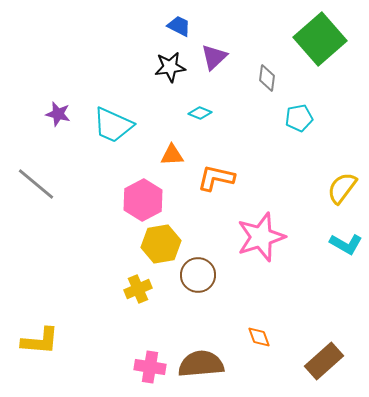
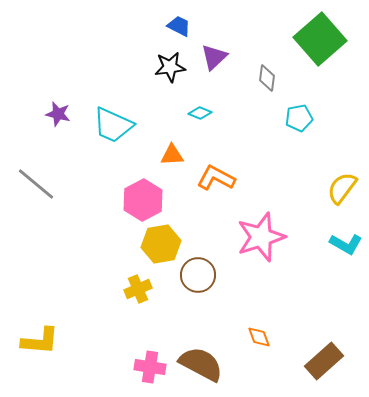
orange L-shape: rotated 15 degrees clockwise
brown semicircle: rotated 33 degrees clockwise
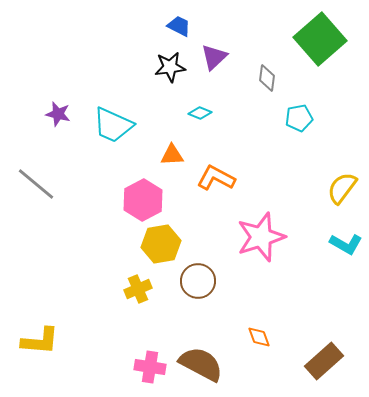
brown circle: moved 6 px down
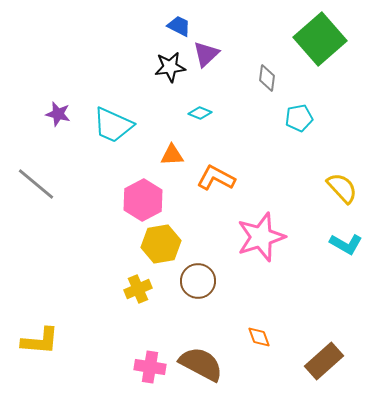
purple triangle: moved 8 px left, 3 px up
yellow semicircle: rotated 100 degrees clockwise
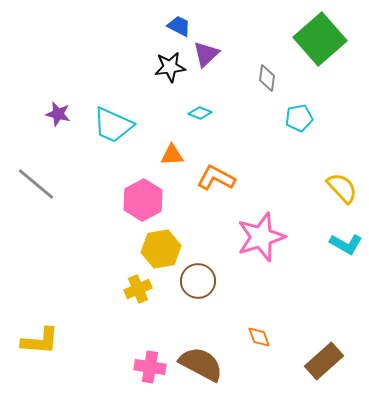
yellow hexagon: moved 5 px down
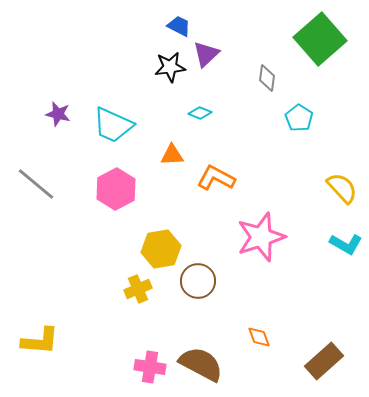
cyan pentagon: rotated 28 degrees counterclockwise
pink hexagon: moved 27 px left, 11 px up
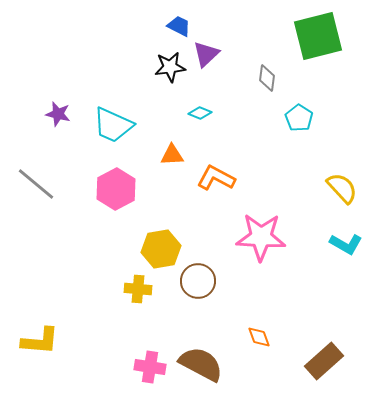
green square: moved 2 px left, 3 px up; rotated 27 degrees clockwise
pink star: rotated 21 degrees clockwise
yellow cross: rotated 28 degrees clockwise
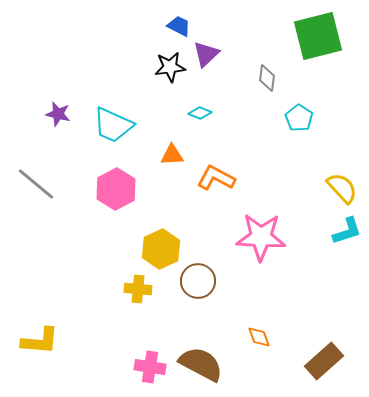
cyan L-shape: moved 1 px right, 13 px up; rotated 48 degrees counterclockwise
yellow hexagon: rotated 15 degrees counterclockwise
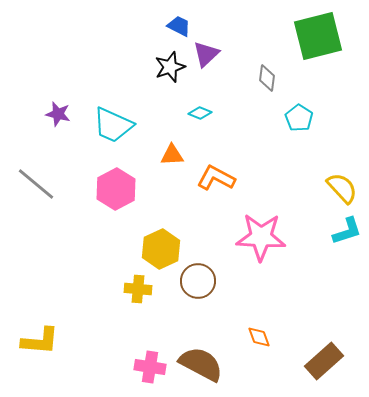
black star: rotated 12 degrees counterclockwise
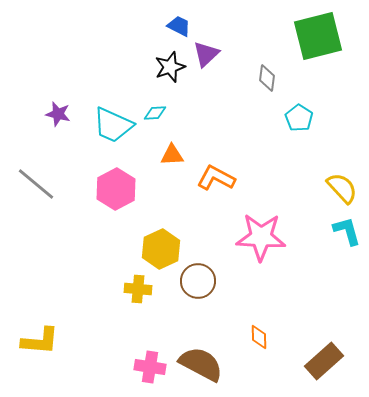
cyan diamond: moved 45 px left; rotated 25 degrees counterclockwise
cyan L-shape: rotated 88 degrees counterclockwise
orange diamond: rotated 20 degrees clockwise
